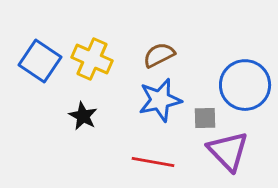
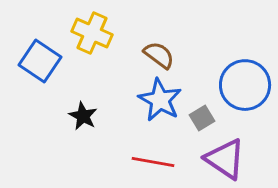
brown semicircle: rotated 64 degrees clockwise
yellow cross: moved 26 px up
blue star: rotated 30 degrees counterclockwise
gray square: moved 3 px left; rotated 30 degrees counterclockwise
purple triangle: moved 3 px left, 8 px down; rotated 12 degrees counterclockwise
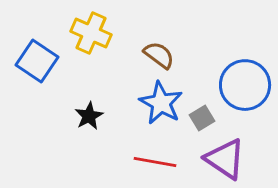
yellow cross: moved 1 px left
blue square: moved 3 px left
blue star: moved 1 px right, 3 px down
black star: moved 6 px right; rotated 16 degrees clockwise
red line: moved 2 px right
